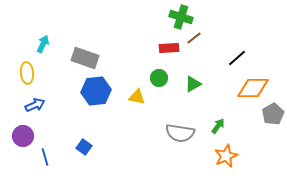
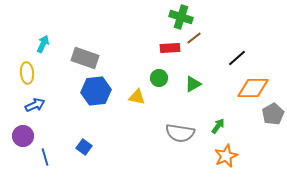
red rectangle: moved 1 px right
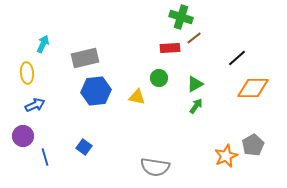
gray rectangle: rotated 32 degrees counterclockwise
green triangle: moved 2 px right
gray pentagon: moved 20 px left, 31 px down
green arrow: moved 22 px left, 20 px up
gray semicircle: moved 25 px left, 34 px down
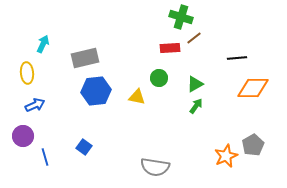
black line: rotated 36 degrees clockwise
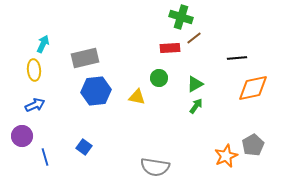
yellow ellipse: moved 7 px right, 3 px up
orange diamond: rotated 12 degrees counterclockwise
purple circle: moved 1 px left
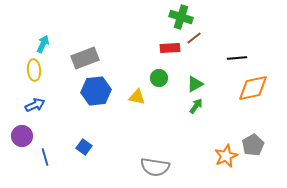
gray rectangle: rotated 8 degrees counterclockwise
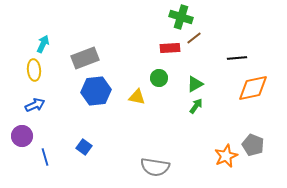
gray pentagon: rotated 20 degrees counterclockwise
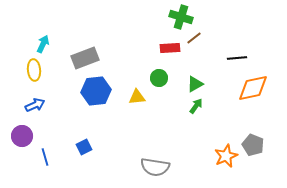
yellow triangle: rotated 18 degrees counterclockwise
blue square: rotated 28 degrees clockwise
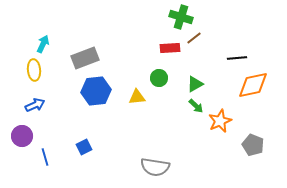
orange diamond: moved 3 px up
green arrow: rotated 98 degrees clockwise
orange star: moved 6 px left, 35 px up
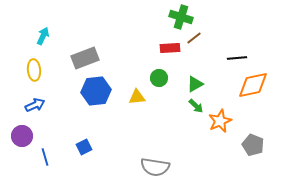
cyan arrow: moved 8 px up
